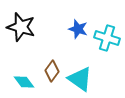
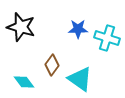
blue star: rotated 18 degrees counterclockwise
brown diamond: moved 6 px up
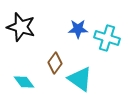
brown diamond: moved 3 px right, 2 px up
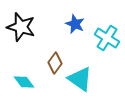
blue star: moved 3 px left, 5 px up; rotated 24 degrees clockwise
cyan cross: rotated 15 degrees clockwise
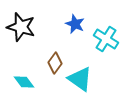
cyan cross: moved 1 px left, 1 px down
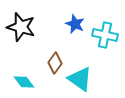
cyan cross: moved 1 px left, 4 px up; rotated 20 degrees counterclockwise
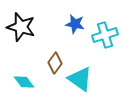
blue star: rotated 12 degrees counterclockwise
cyan cross: rotated 30 degrees counterclockwise
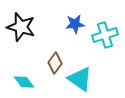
blue star: rotated 18 degrees counterclockwise
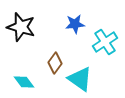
cyan cross: moved 7 px down; rotated 15 degrees counterclockwise
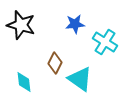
black star: moved 2 px up
cyan cross: rotated 25 degrees counterclockwise
brown diamond: rotated 10 degrees counterclockwise
cyan diamond: rotated 30 degrees clockwise
